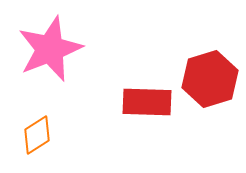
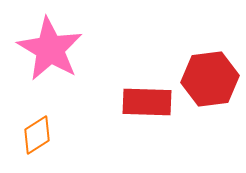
pink star: rotated 20 degrees counterclockwise
red hexagon: rotated 10 degrees clockwise
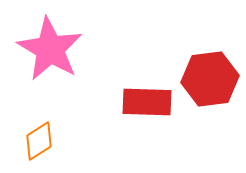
orange diamond: moved 2 px right, 6 px down
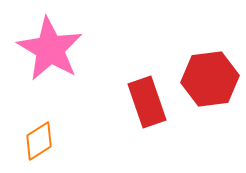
red rectangle: rotated 69 degrees clockwise
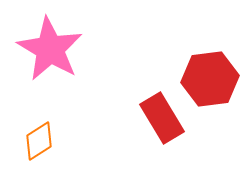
red rectangle: moved 15 px right, 16 px down; rotated 12 degrees counterclockwise
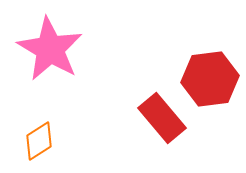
red rectangle: rotated 9 degrees counterclockwise
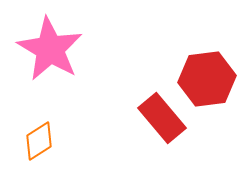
red hexagon: moved 3 px left
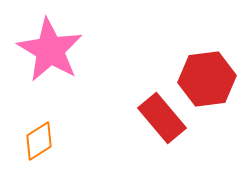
pink star: moved 1 px down
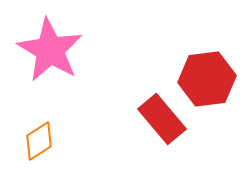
red rectangle: moved 1 px down
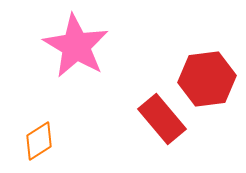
pink star: moved 26 px right, 4 px up
